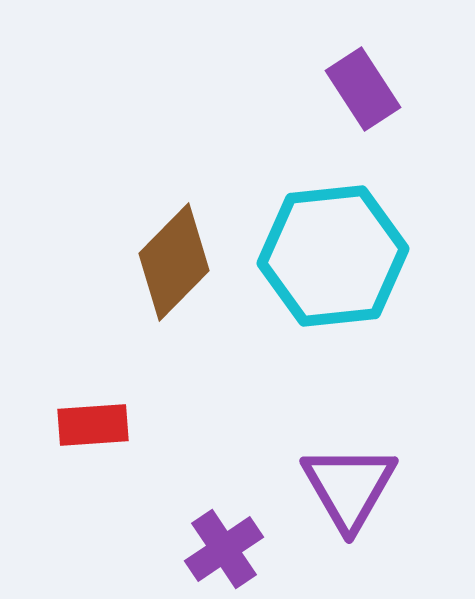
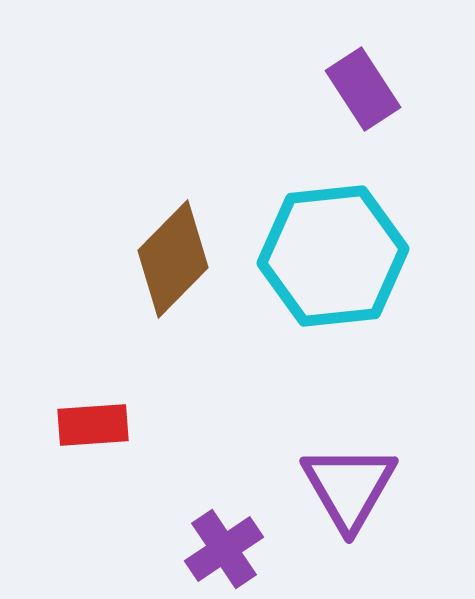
brown diamond: moved 1 px left, 3 px up
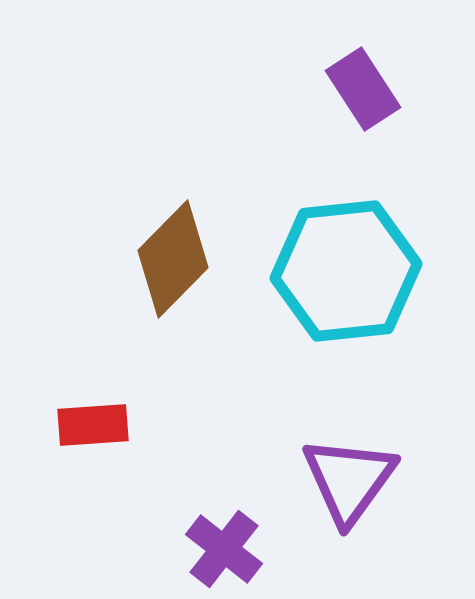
cyan hexagon: moved 13 px right, 15 px down
purple triangle: moved 7 px up; rotated 6 degrees clockwise
purple cross: rotated 18 degrees counterclockwise
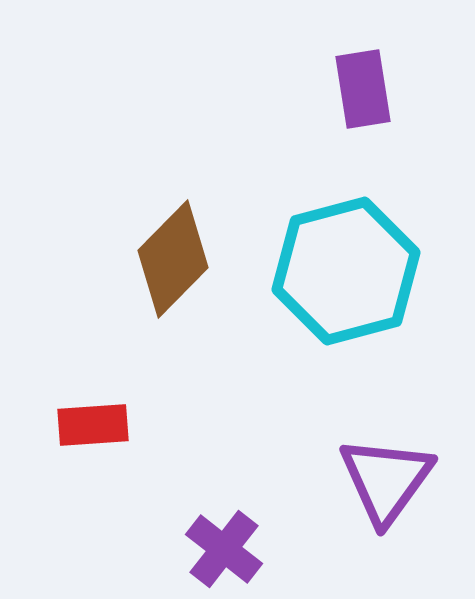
purple rectangle: rotated 24 degrees clockwise
cyan hexagon: rotated 9 degrees counterclockwise
purple triangle: moved 37 px right
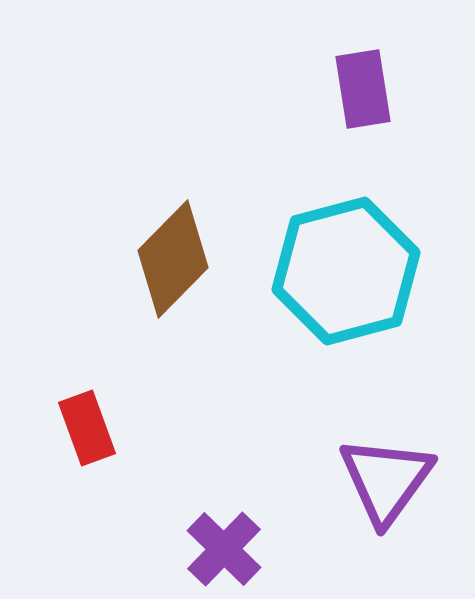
red rectangle: moved 6 px left, 3 px down; rotated 74 degrees clockwise
purple cross: rotated 6 degrees clockwise
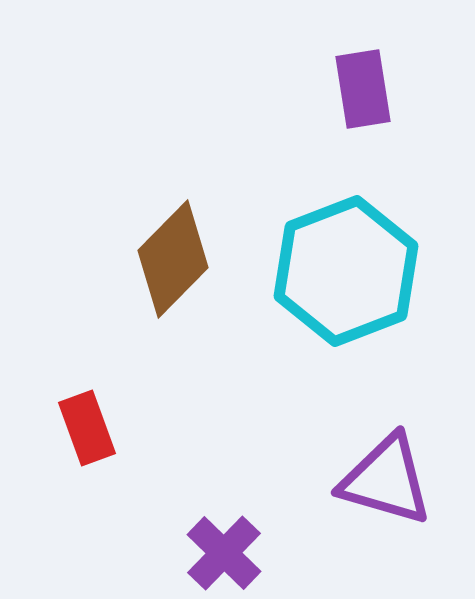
cyan hexagon: rotated 6 degrees counterclockwise
purple triangle: rotated 50 degrees counterclockwise
purple cross: moved 4 px down
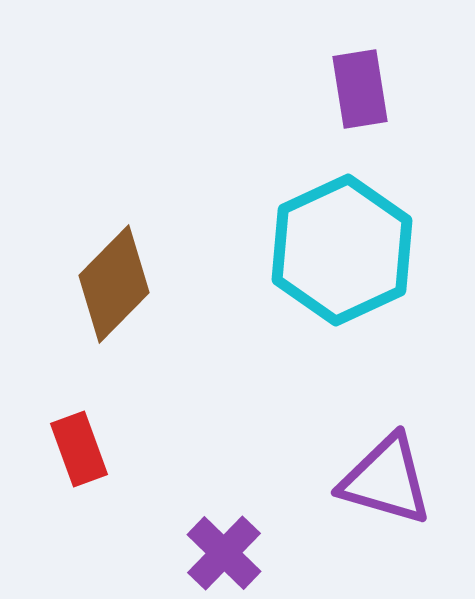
purple rectangle: moved 3 px left
brown diamond: moved 59 px left, 25 px down
cyan hexagon: moved 4 px left, 21 px up; rotated 4 degrees counterclockwise
red rectangle: moved 8 px left, 21 px down
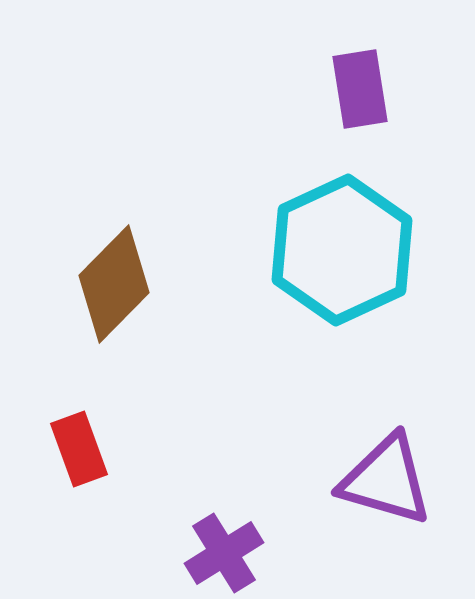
purple cross: rotated 14 degrees clockwise
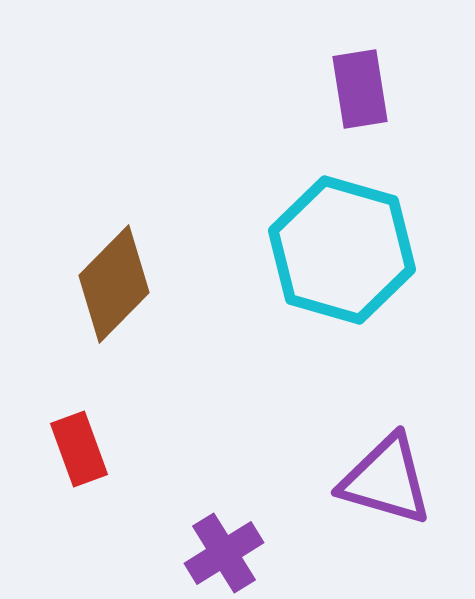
cyan hexagon: rotated 19 degrees counterclockwise
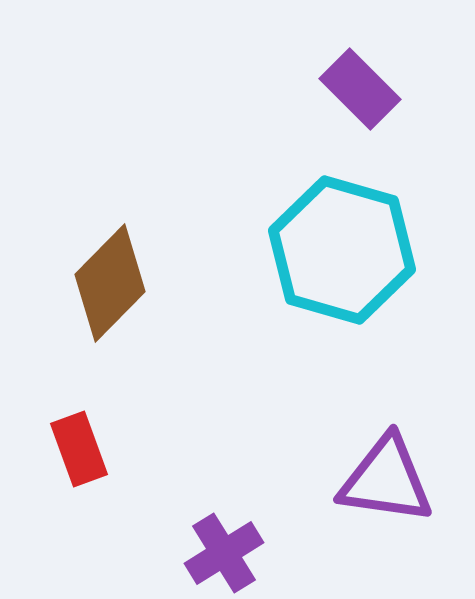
purple rectangle: rotated 36 degrees counterclockwise
brown diamond: moved 4 px left, 1 px up
purple triangle: rotated 8 degrees counterclockwise
